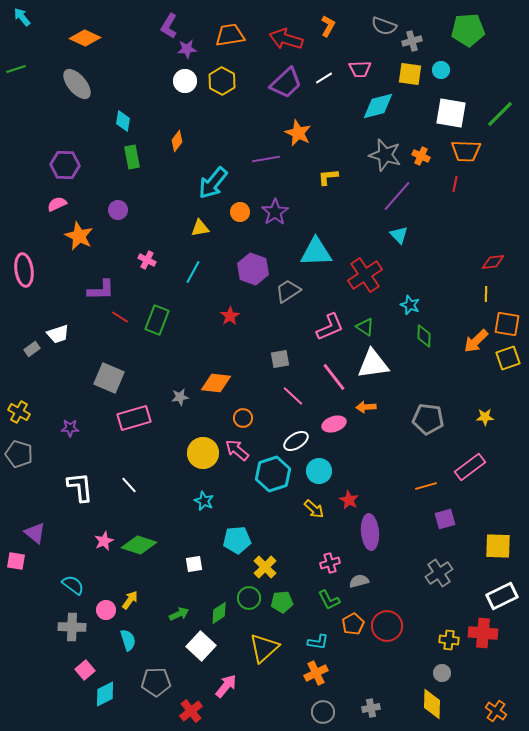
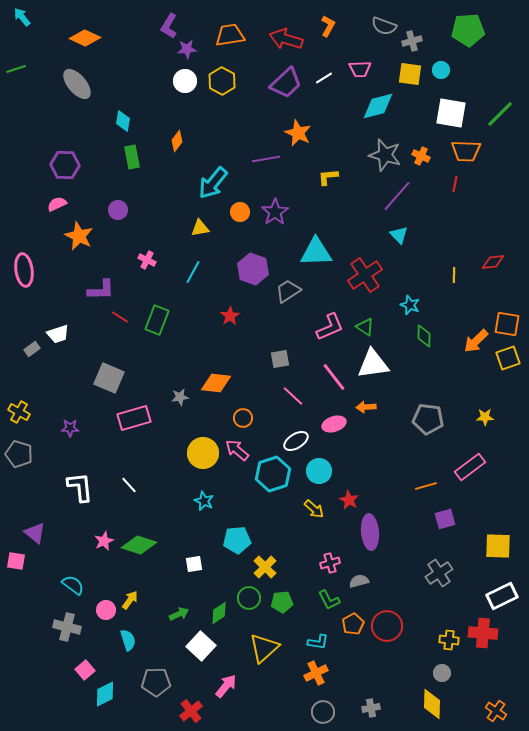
yellow line at (486, 294): moved 32 px left, 19 px up
gray cross at (72, 627): moved 5 px left; rotated 12 degrees clockwise
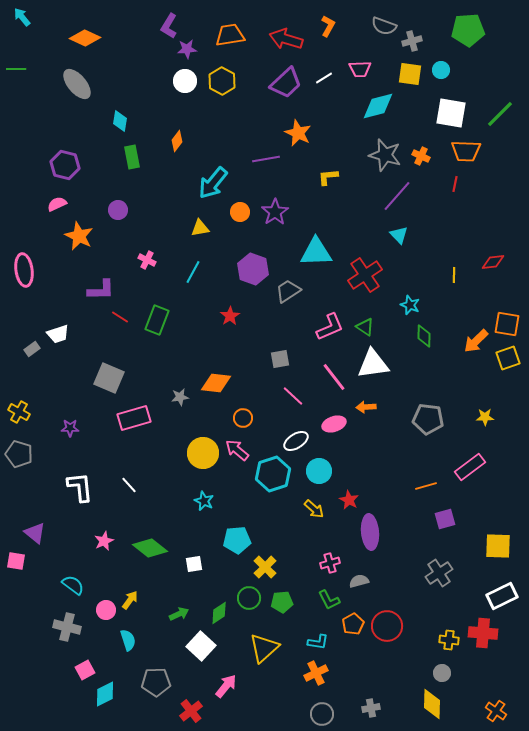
green line at (16, 69): rotated 18 degrees clockwise
cyan diamond at (123, 121): moved 3 px left
purple hexagon at (65, 165): rotated 12 degrees clockwise
green diamond at (139, 545): moved 11 px right, 3 px down; rotated 20 degrees clockwise
pink square at (85, 670): rotated 12 degrees clockwise
gray circle at (323, 712): moved 1 px left, 2 px down
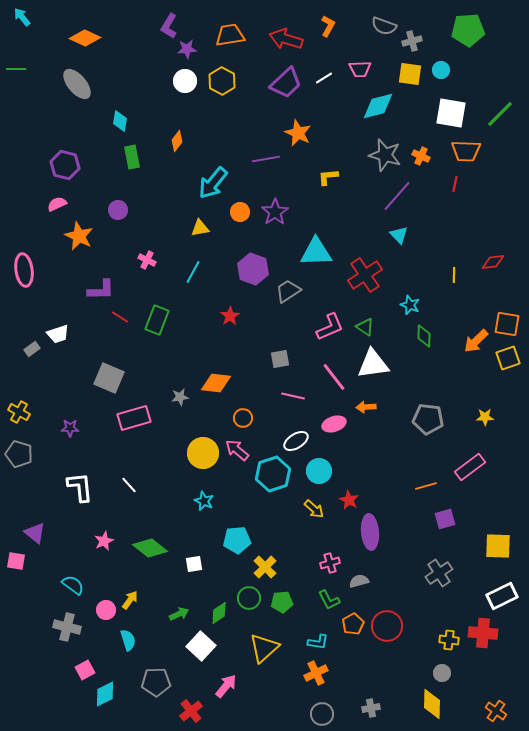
pink line at (293, 396): rotated 30 degrees counterclockwise
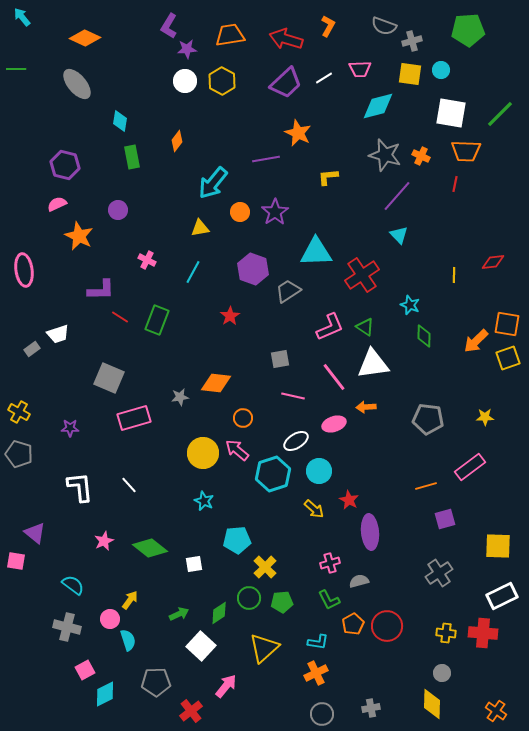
red cross at (365, 275): moved 3 px left
pink circle at (106, 610): moved 4 px right, 9 px down
yellow cross at (449, 640): moved 3 px left, 7 px up
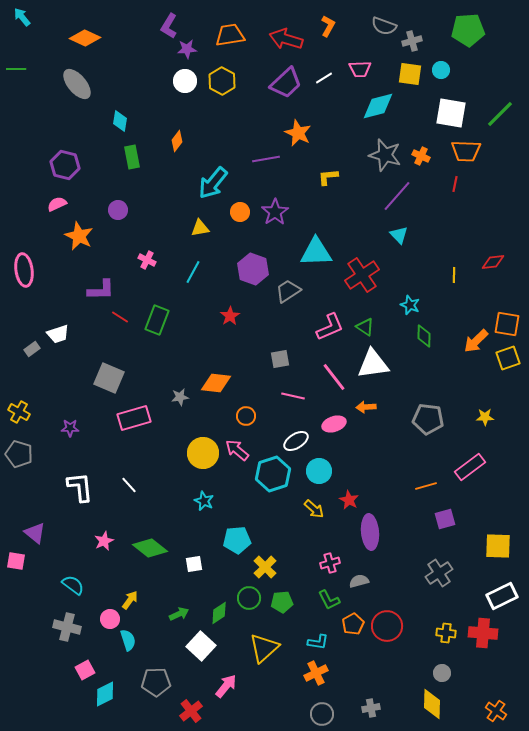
orange circle at (243, 418): moved 3 px right, 2 px up
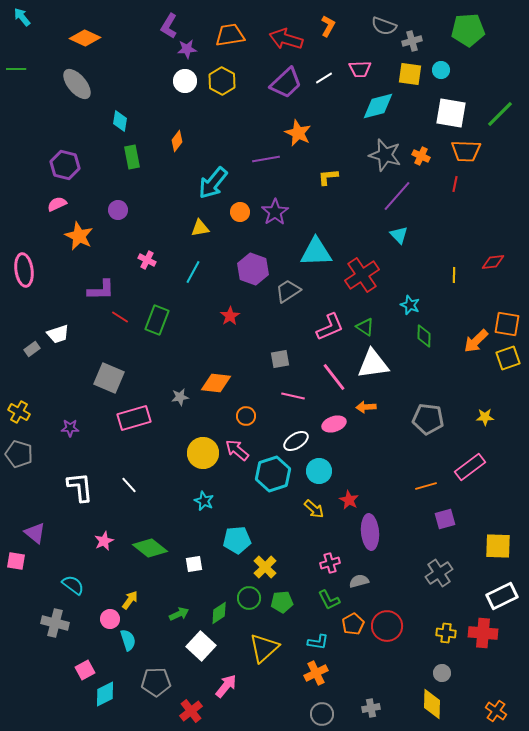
gray cross at (67, 627): moved 12 px left, 4 px up
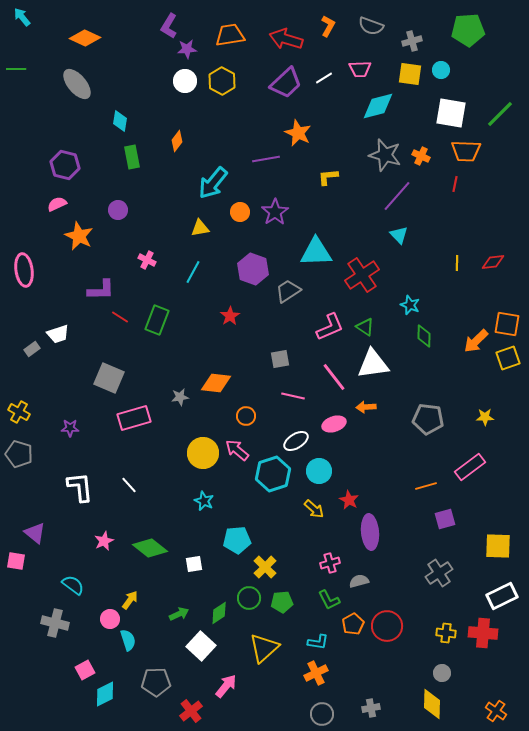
gray semicircle at (384, 26): moved 13 px left
yellow line at (454, 275): moved 3 px right, 12 px up
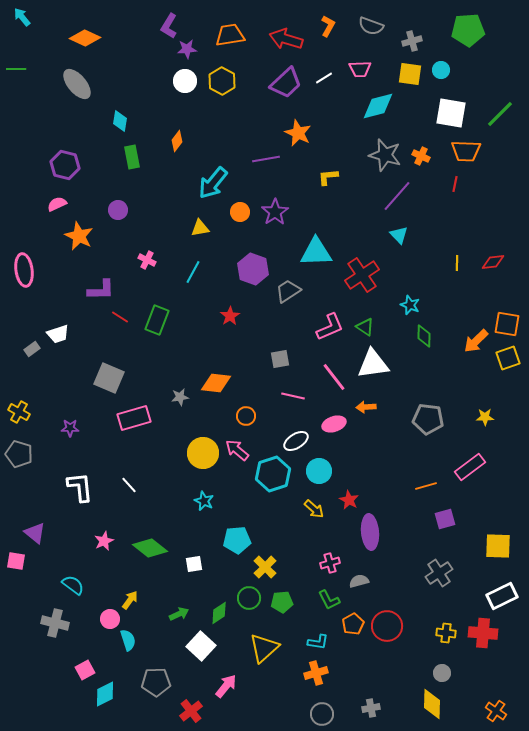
orange cross at (316, 673): rotated 10 degrees clockwise
